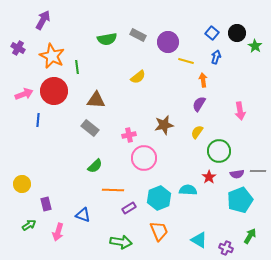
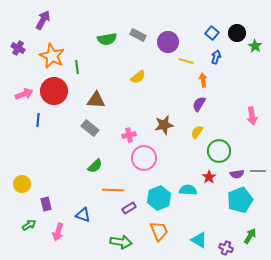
pink arrow at (240, 111): moved 12 px right, 5 px down
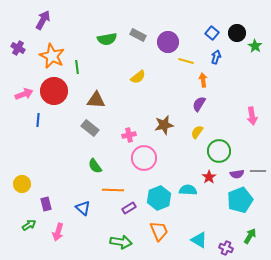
green semicircle at (95, 166): rotated 98 degrees clockwise
blue triangle at (83, 215): moved 7 px up; rotated 21 degrees clockwise
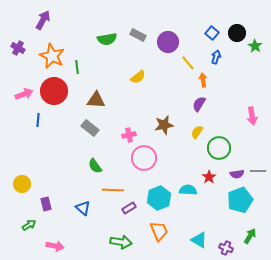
yellow line at (186, 61): moved 2 px right, 2 px down; rotated 35 degrees clockwise
green circle at (219, 151): moved 3 px up
pink arrow at (58, 232): moved 3 px left, 14 px down; rotated 96 degrees counterclockwise
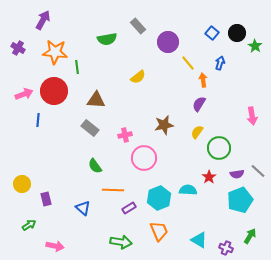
gray rectangle at (138, 35): moved 9 px up; rotated 21 degrees clockwise
orange star at (52, 56): moved 3 px right, 4 px up; rotated 20 degrees counterclockwise
blue arrow at (216, 57): moved 4 px right, 6 px down
pink cross at (129, 135): moved 4 px left
gray line at (258, 171): rotated 42 degrees clockwise
purple rectangle at (46, 204): moved 5 px up
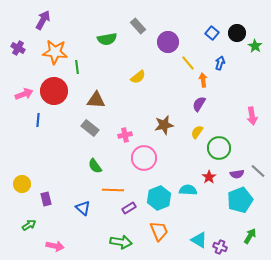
purple cross at (226, 248): moved 6 px left, 1 px up
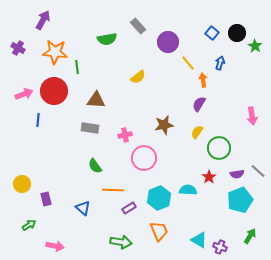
gray rectangle at (90, 128): rotated 30 degrees counterclockwise
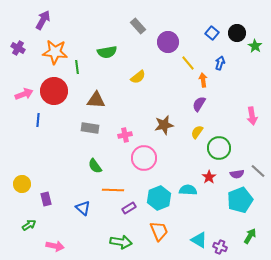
green semicircle at (107, 39): moved 13 px down
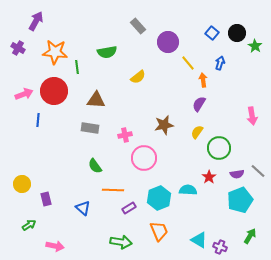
purple arrow at (43, 20): moved 7 px left, 1 px down
